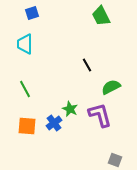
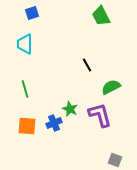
green line: rotated 12 degrees clockwise
blue cross: rotated 14 degrees clockwise
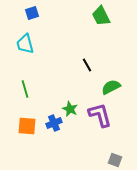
cyan trapezoid: rotated 15 degrees counterclockwise
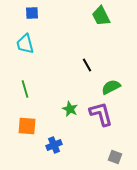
blue square: rotated 16 degrees clockwise
purple L-shape: moved 1 px right, 1 px up
blue cross: moved 22 px down
gray square: moved 3 px up
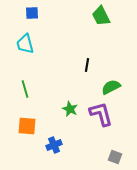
black line: rotated 40 degrees clockwise
